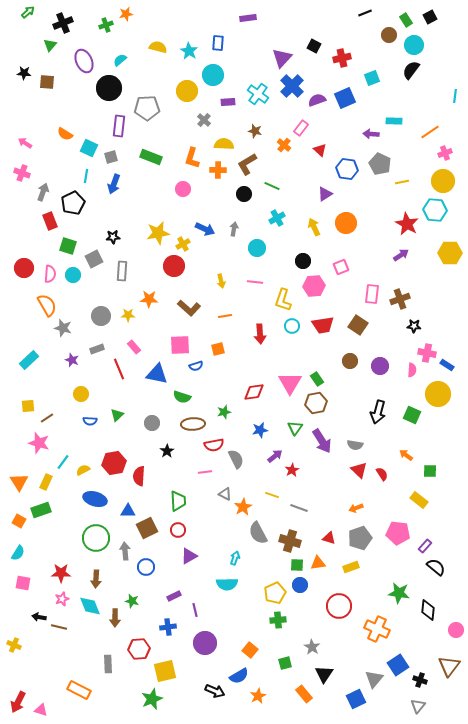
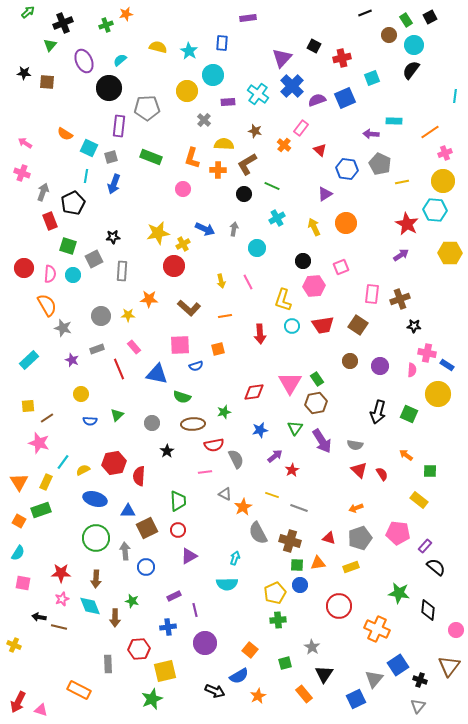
blue rectangle at (218, 43): moved 4 px right
pink line at (255, 282): moved 7 px left; rotated 56 degrees clockwise
green square at (412, 415): moved 3 px left, 1 px up
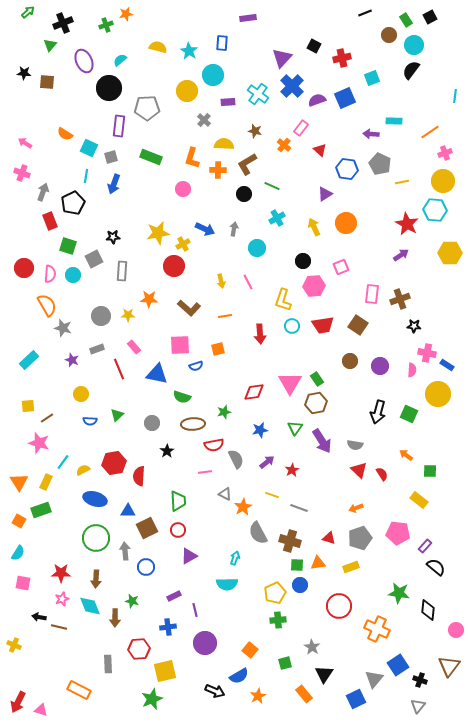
purple arrow at (275, 456): moved 8 px left, 6 px down
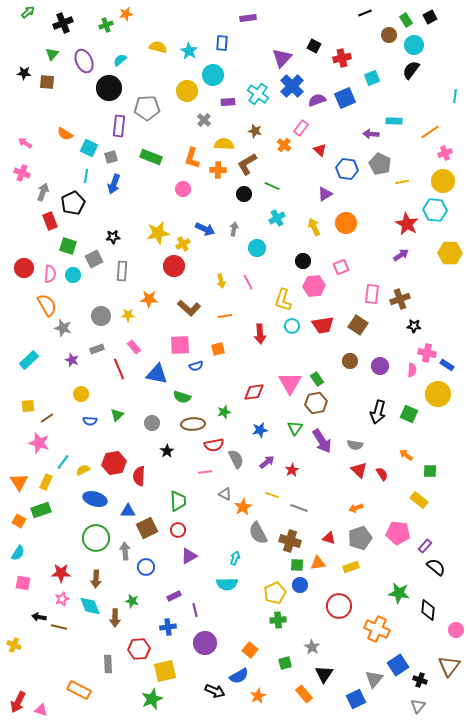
green triangle at (50, 45): moved 2 px right, 9 px down
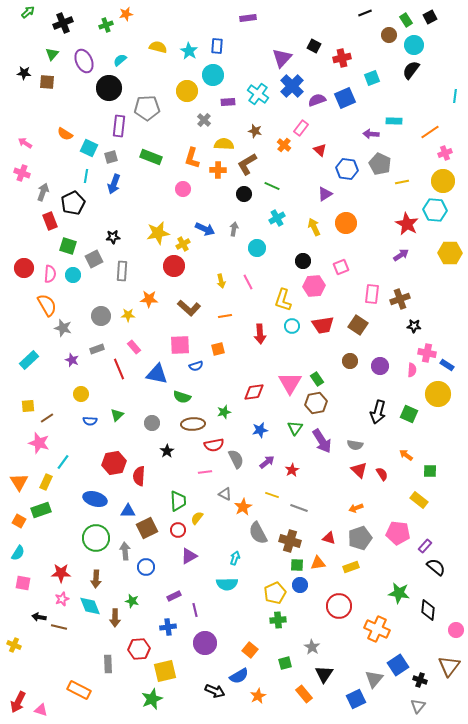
blue rectangle at (222, 43): moved 5 px left, 3 px down
yellow semicircle at (83, 470): moved 114 px right, 48 px down; rotated 24 degrees counterclockwise
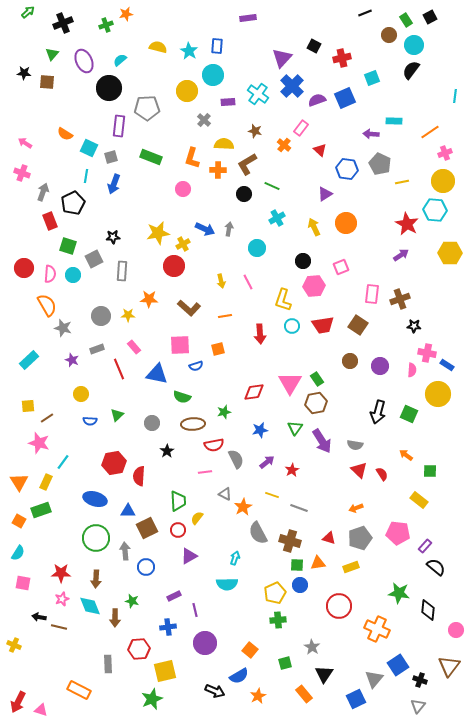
gray arrow at (234, 229): moved 5 px left
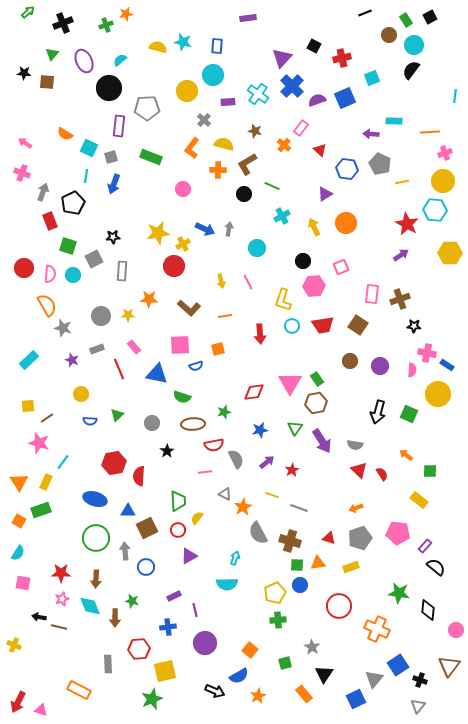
cyan star at (189, 51): moved 6 px left, 9 px up; rotated 18 degrees counterclockwise
orange line at (430, 132): rotated 30 degrees clockwise
yellow semicircle at (224, 144): rotated 12 degrees clockwise
orange L-shape at (192, 158): moved 10 px up; rotated 20 degrees clockwise
cyan cross at (277, 218): moved 5 px right, 2 px up
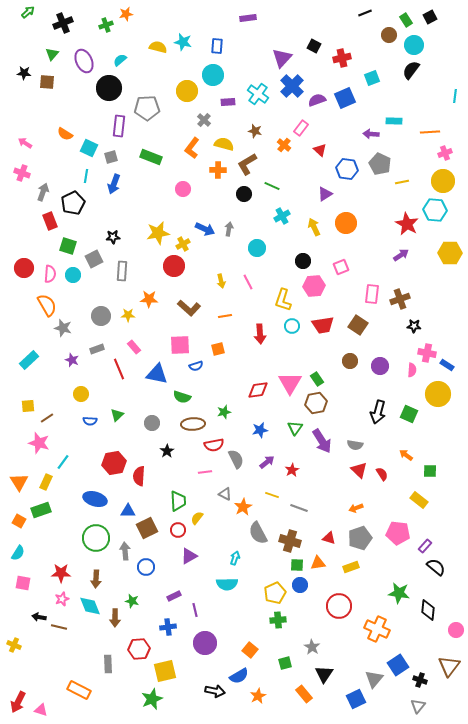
red diamond at (254, 392): moved 4 px right, 2 px up
black arrow at (215, 691): rotated 12 degrees counterclockwise
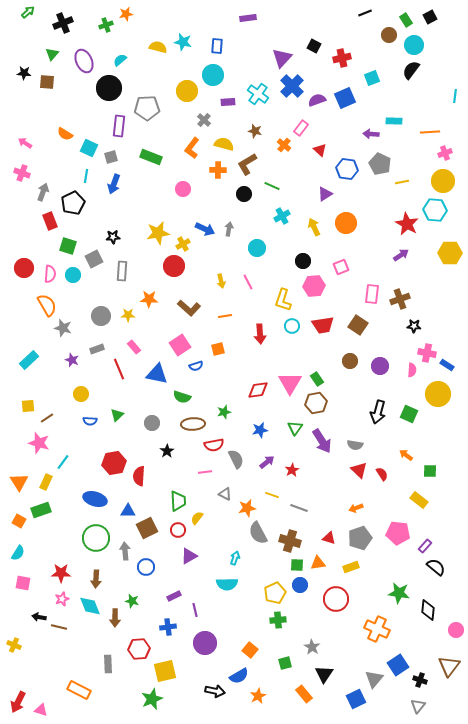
pink square at (180, 345): rotated 30 degrees counterclockwise
orange star at (243, 507): moved 4 px right, 1 px down; rotated 18 degrees clockwise
red circle at (339, 606): moved 3 px left, 7 px up
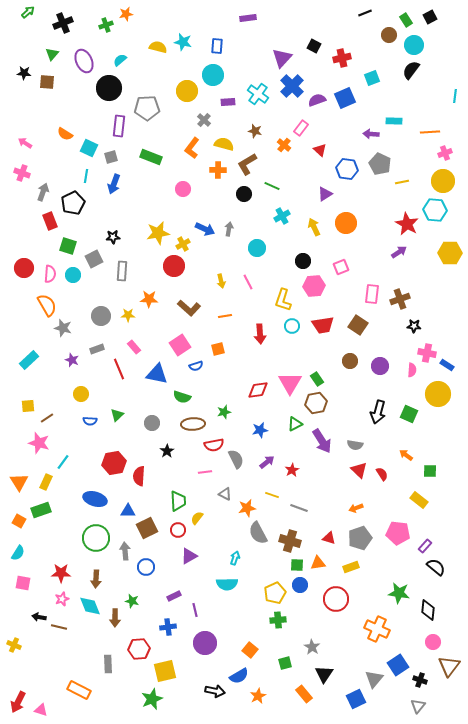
purple arrow at (401, 255): moved 2 px left, 3 px up
green triangle at (295, 428): moved 4 px up; rotated 28 degrees clockwise
pink circle at (456, 630): moved 23 px left, 12 px down
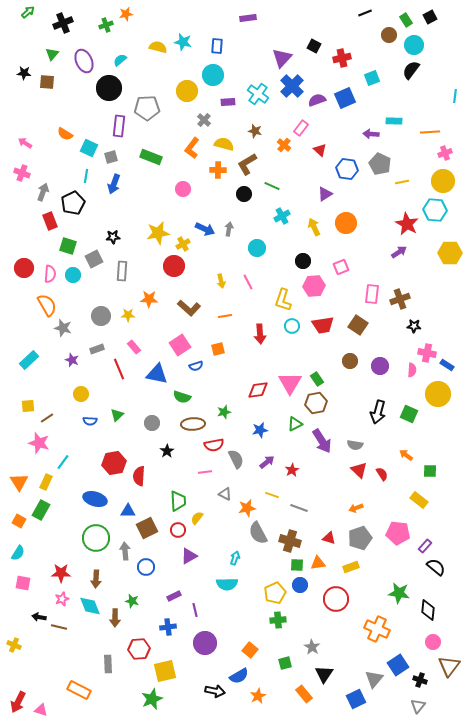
green rectangle at (41, 510): rotated 42 degrees counterclockwise
